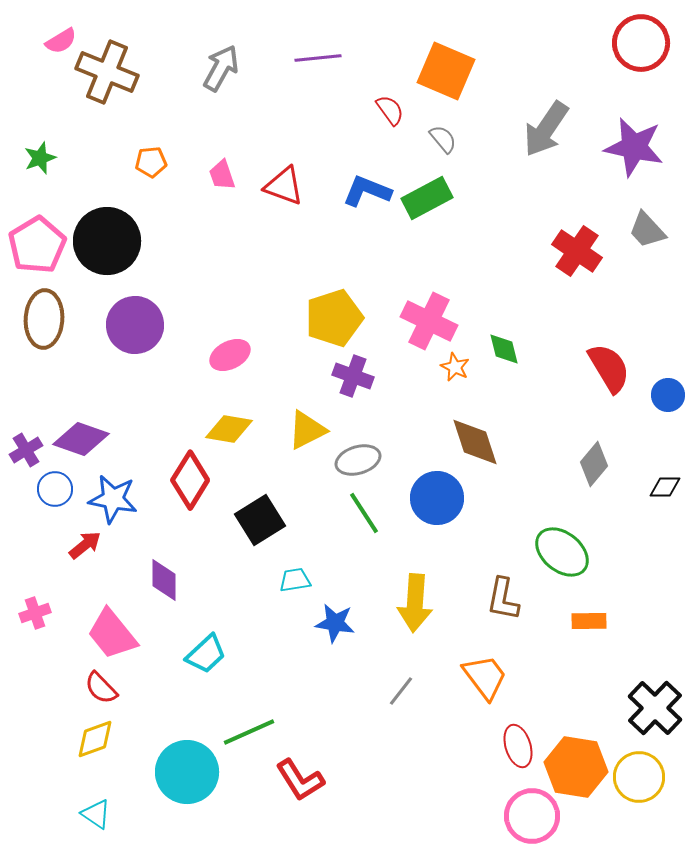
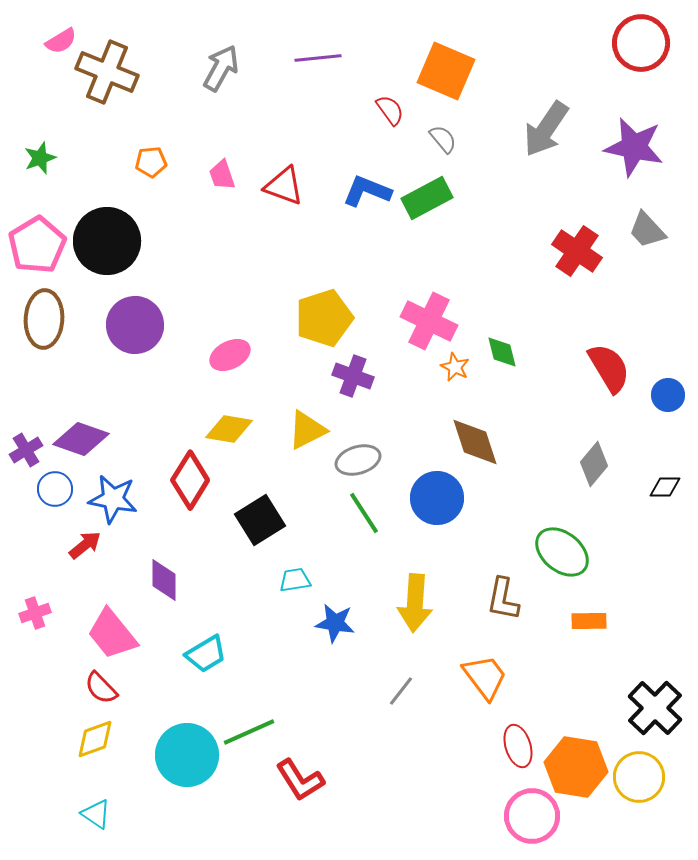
yellow pentagon at (334, 318): moved 10 px left
green diamond at (504, 349): moved 2 px left, 3 px down
cyan trapezoid at (206, 654): rotated 12 degrees clockwise
cyan circle at (187, 772): moved 17 px up
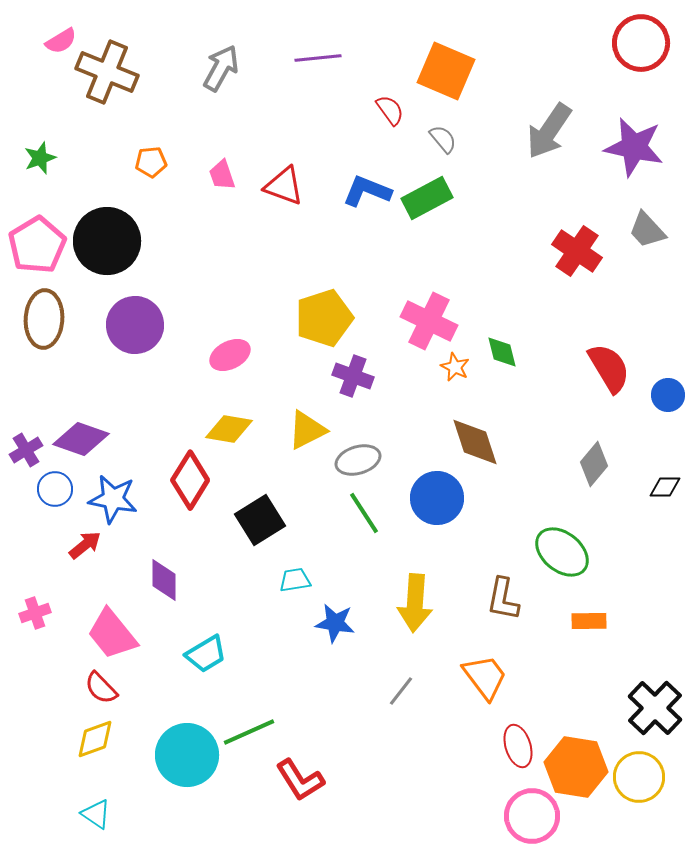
gray arrow at (546, 129): moved 3 px right, 2 px down
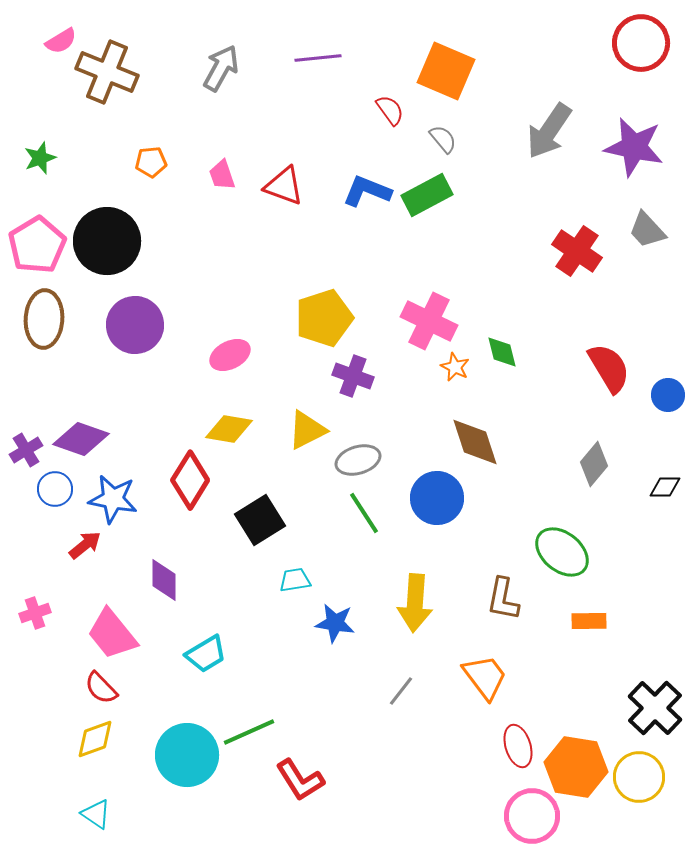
green rectangle at (427, 198): moved 3 px up
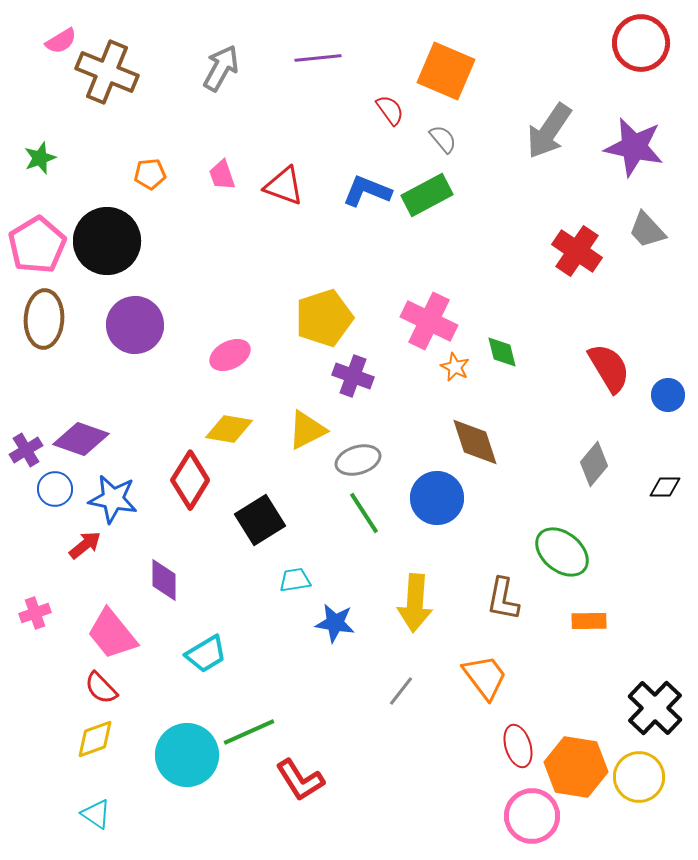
orange pentagon at (151, 162): moved 1 px left, 12 px down
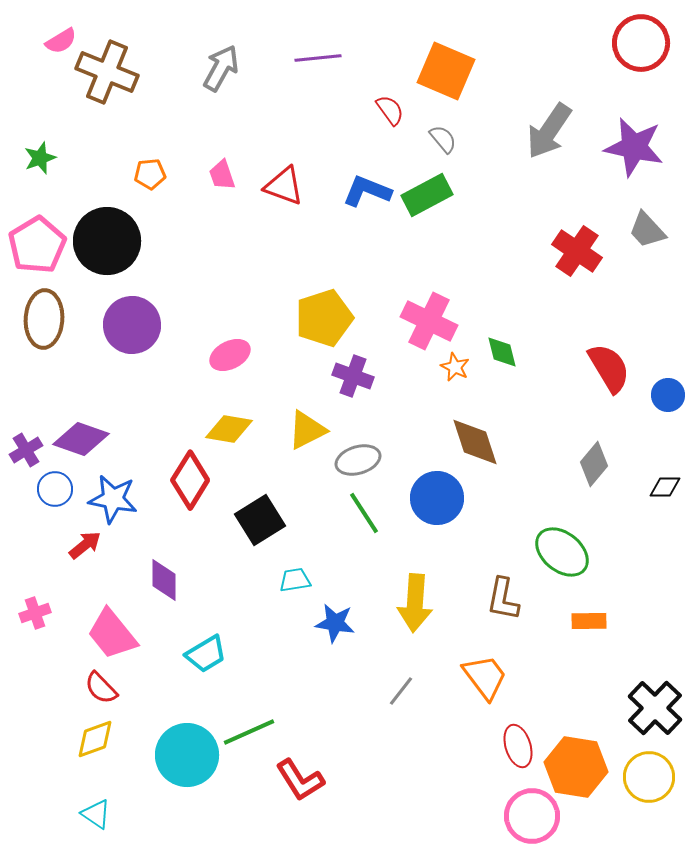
purple circle at (135, 325): moved 3 px left
yellow circle at (639, 777): moved 10 px right
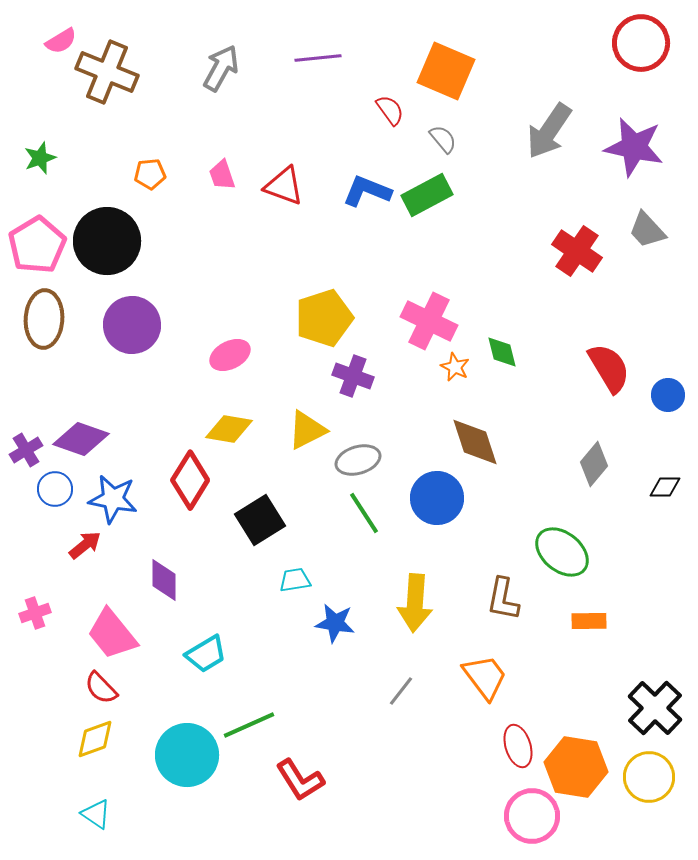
green line at (249, 732): moved 7 px up
